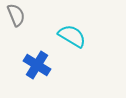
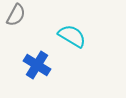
gray semicircle: rotated 50 degrees clockwise
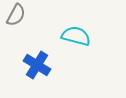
cyan semicircle: moved 4 px right; rotated 16 degrees counterclockwise
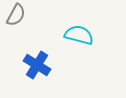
cyan semicircle: moved 3 px right, 1 px up
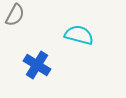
gray semicircle: moved 1 px left
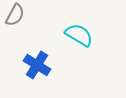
cyan semicircle: rotated 16 degrees clockwise
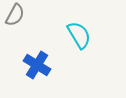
cyan semicircle: rotated 28 degrees clockwise
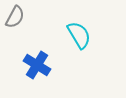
gray semicircle: moved 2 px down
